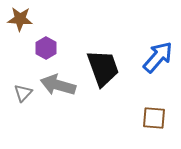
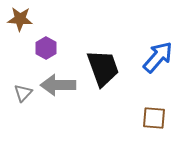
gray arrow: rotated 16 degrees counterclockwise
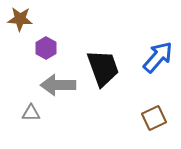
gray triangle: moved 8 px right, 20 px down; rotated 48 degrees clockwise
brown square: rotated 30 degrees counterclockwise
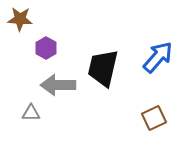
black trapezoid: rotated 147 degrees counterclockwise
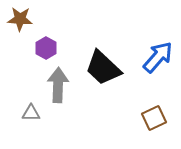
black trapezoid: rotated 60 degrees counterclockwise
gray arrow: rotated 92 degrees clockwise
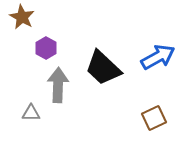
brown star: moved 2 px right, 2 px up; rotated 25 degrees clockwise
blue arrow: rotated 20 degrees clockwise
